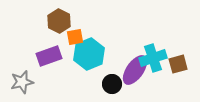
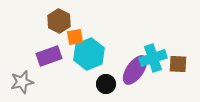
brown square: rotated 18 degrees clockwise
black circle: moved 6 px left
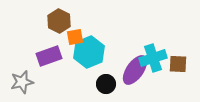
cyan hexagon: moved 2 px up
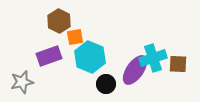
cyan hexagon: moved 1 px right, 5 px down; rotated 16 degrees counterclockwise
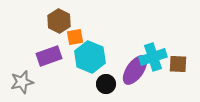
cyan cross: moved 1 px up
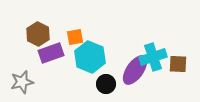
brown hexagon: moved 21 px left, 13 px down
purple rectangle: moved 2 px right, 3 px up
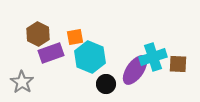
gray star: rotated 25 degrees counterclockwise
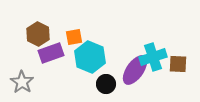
orange square: moved 1 px left
